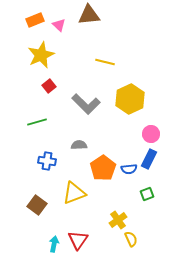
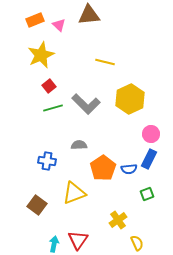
green line: moved 16 px right, 14 px up
yellow semicircle: moved 6 px right, 4 px down
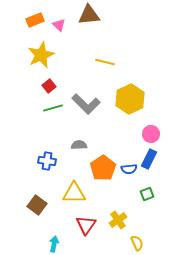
yellow triangle: rotated 20 degrees clockwise
red triangle: moved 8 px right, 15 px up
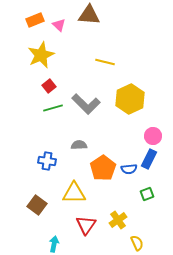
brown triangle: rotated 10 degrees clockwise
pink circle: moved 2 px right, 2 px down
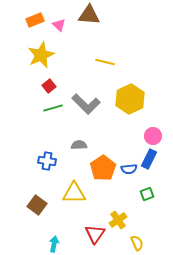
red triangle: moved 9 px right, 9 px down
